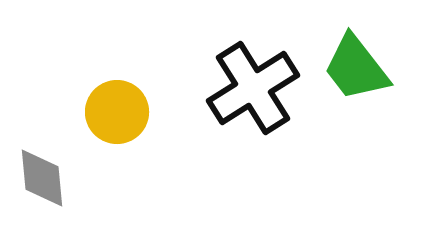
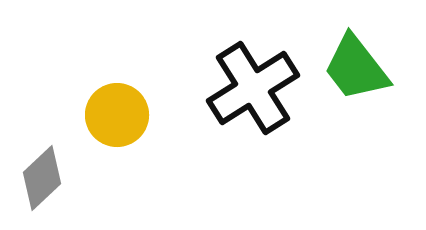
yellow circle: moved 3 px down
gray diamond: rotated 52 degrees clockwise
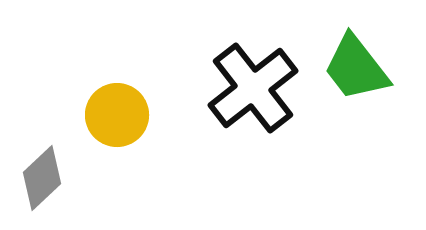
black cross: rotated 6 degrees counterclockwise
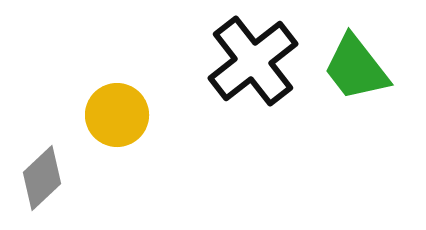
black cross: moved 27 px up
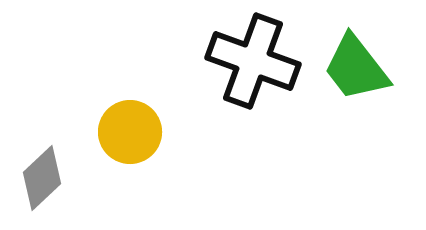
black cross: rotated 32 degrees counterclockwise
yellow circle: moved 13 px right, 17 px down
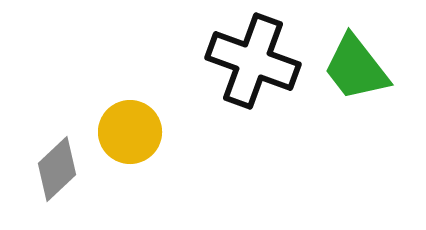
gray diamond: moved 15 px right, 9 px up
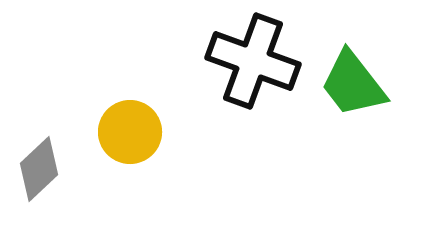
green trapezoid: moved 3 px left, 16 px down
gray diamond: moved 18 px left
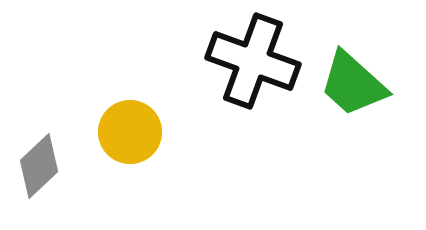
green trapezoid: rotated 10 degrees counterclockwise
gray diamond: moved 3 px up
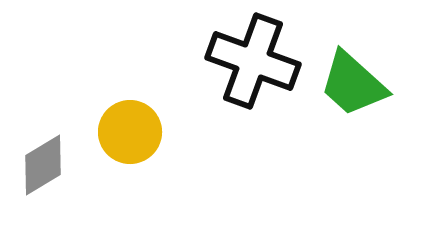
gray diamond: moved 4 px right, 1 px up; rotated 12 degrees clockwise
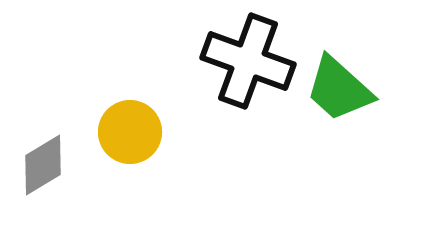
black cross: moved 5 px left
green trapezoid: moved 14 px left, 5 px down
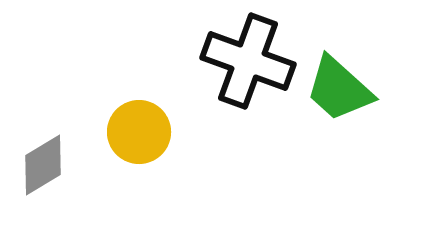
yellow circle: moved 9 px right
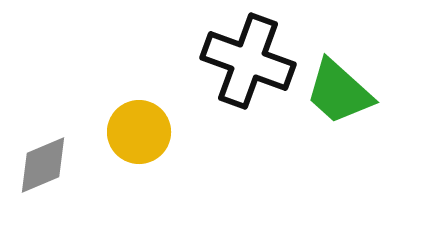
green trapezoid: moved 3 px down
gray diamond: rotated 8 degrees clockwise
